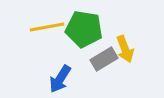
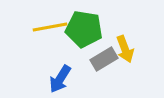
yellow line: moved 3 px right
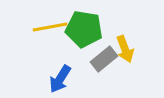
gray rectangle: rotated 8 degrees counterclockwise
